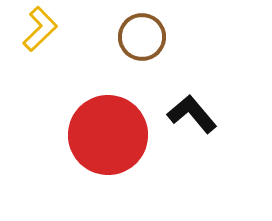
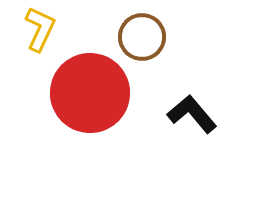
yellow L-shape: rotated 21 degrees counterclockwise
red circle: moved 18 px left, 42 px up
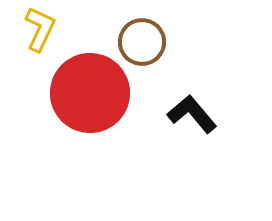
brown circle: moved 5 px down
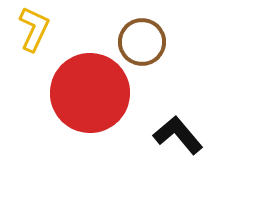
yellow L-shape: moved 6 px left
black L-shape: moved 14 px left, 21 px down
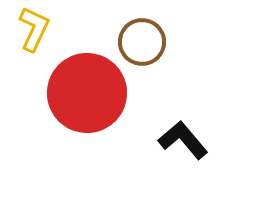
red circle: moved 3 px left
black L-shape: moved 5 px right, 5 px down
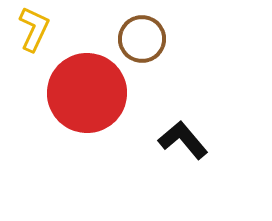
brown circle: moved 3 px up
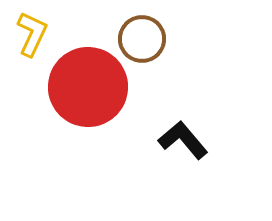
yellow L-shape: moved 2 px left, 5 px down
red circle: moved 1 px right, 6 px up
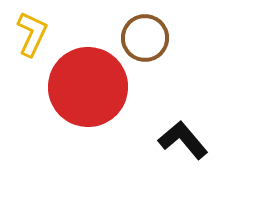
brown circle: moved 3 px right, 1 px up
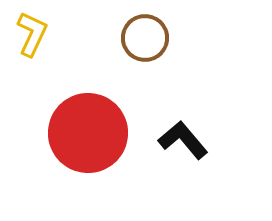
red circle: moved 46 px down
